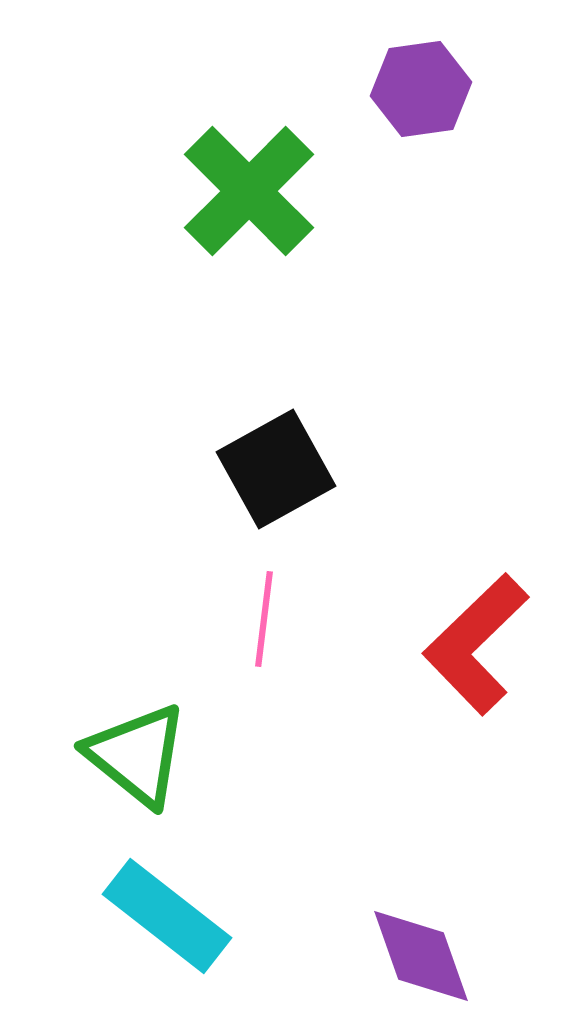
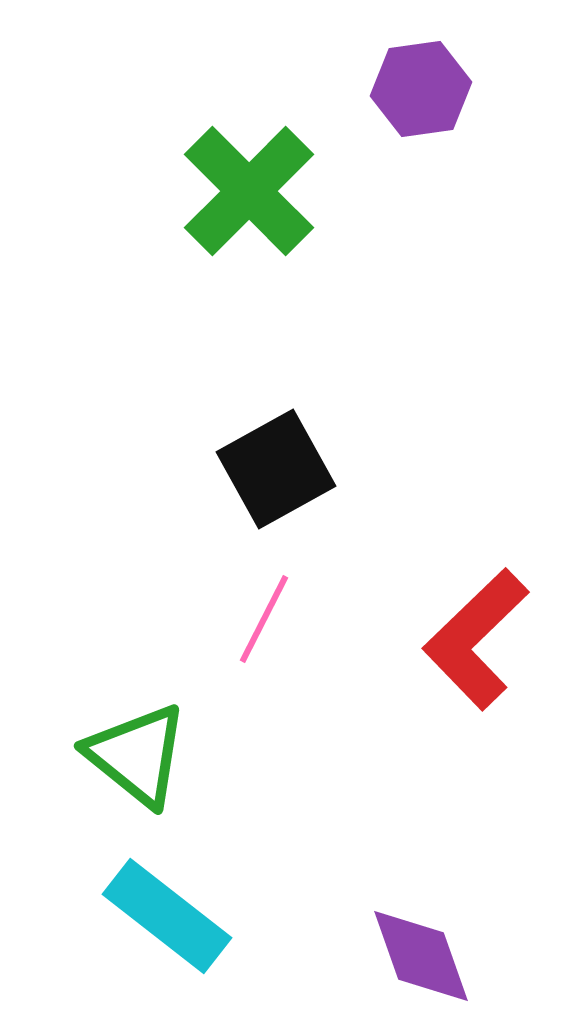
pink line: rotated 20 degrees clockwise
red L-shape: moved 5 px up
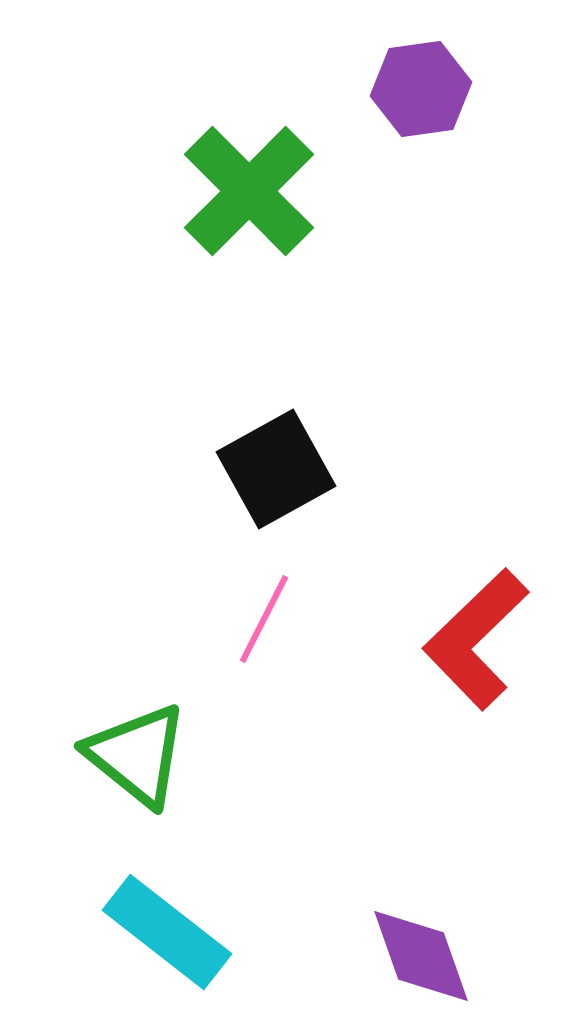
cyan rectangle: moved 16 px down
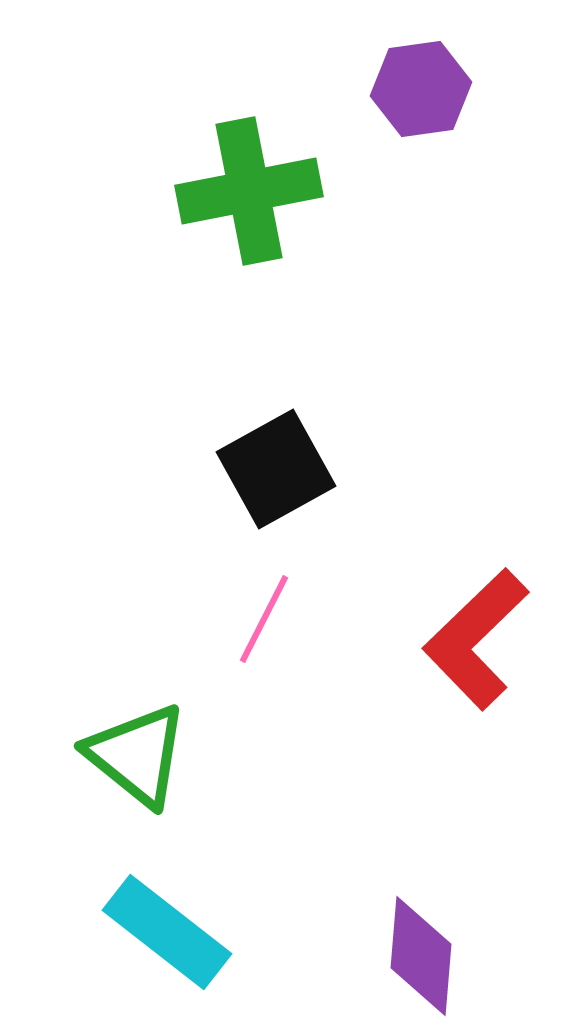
green cross: rotated 34 degrees clockwise
purple diamond: rotated 24 degrees clockwise
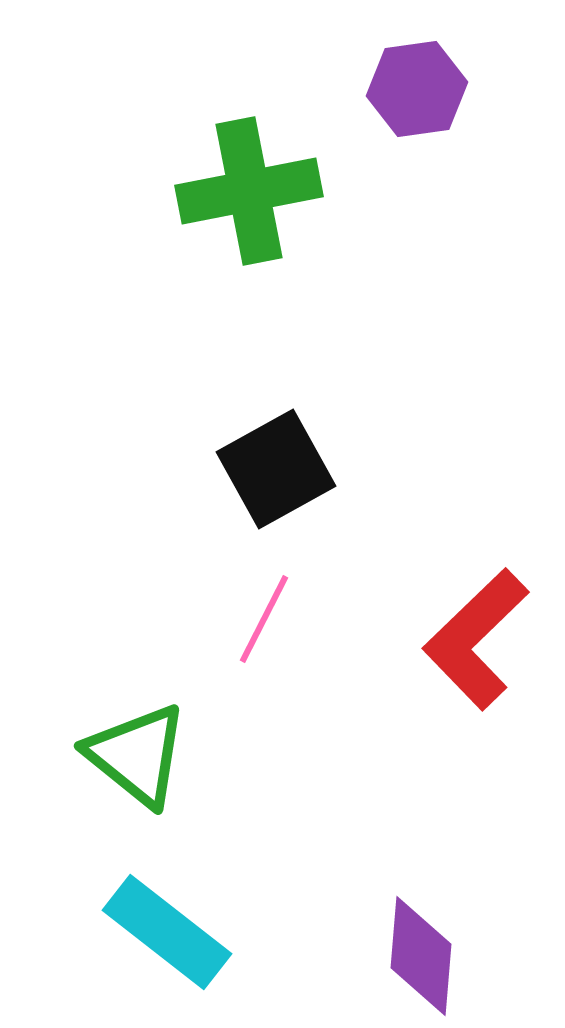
purple hexagon: moved 4 px left
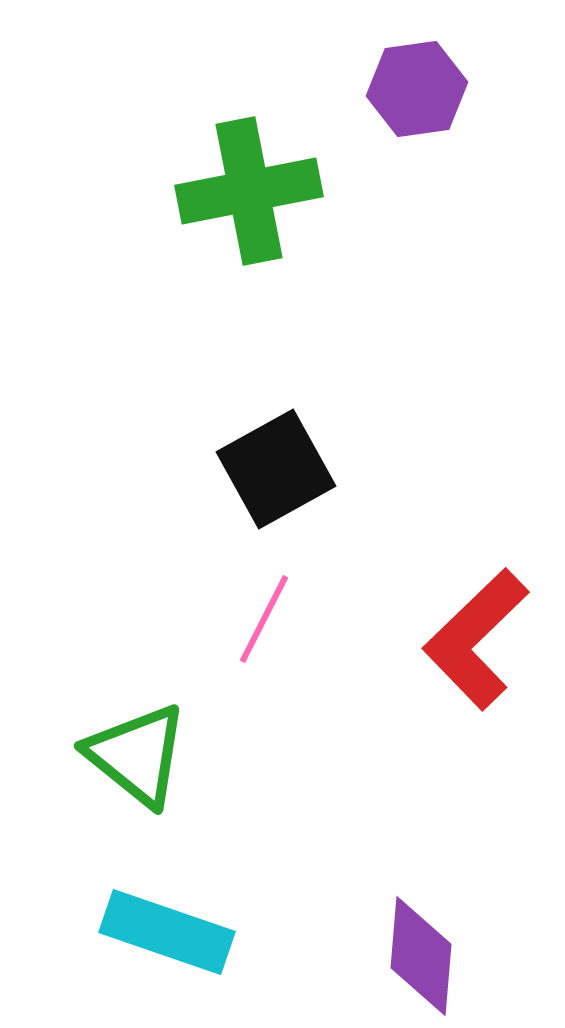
cyan rectangle: rotated 19 degrees counterclockwise
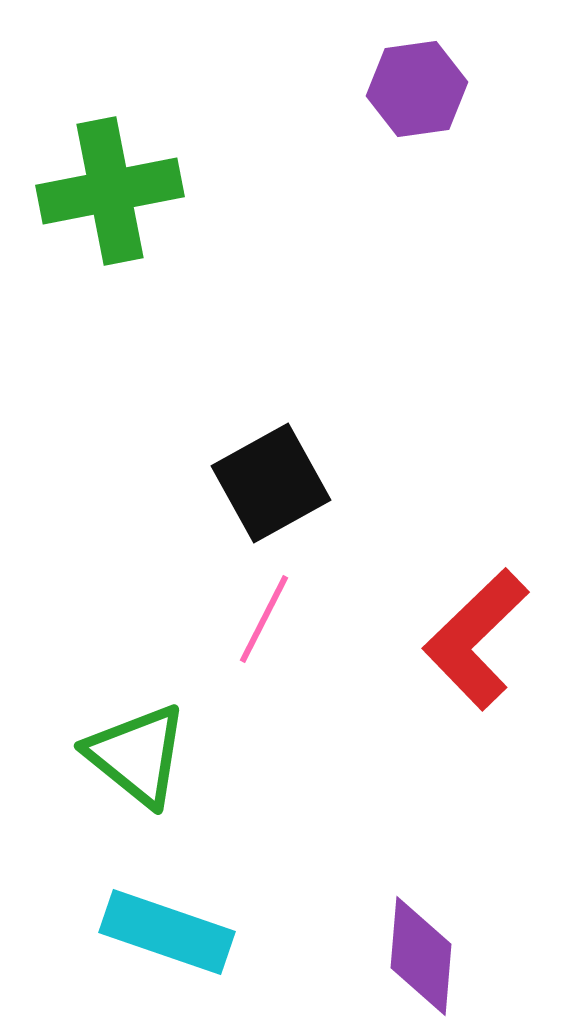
green cross: moved 139 px left
black square: moved 5 px left, 14 px down
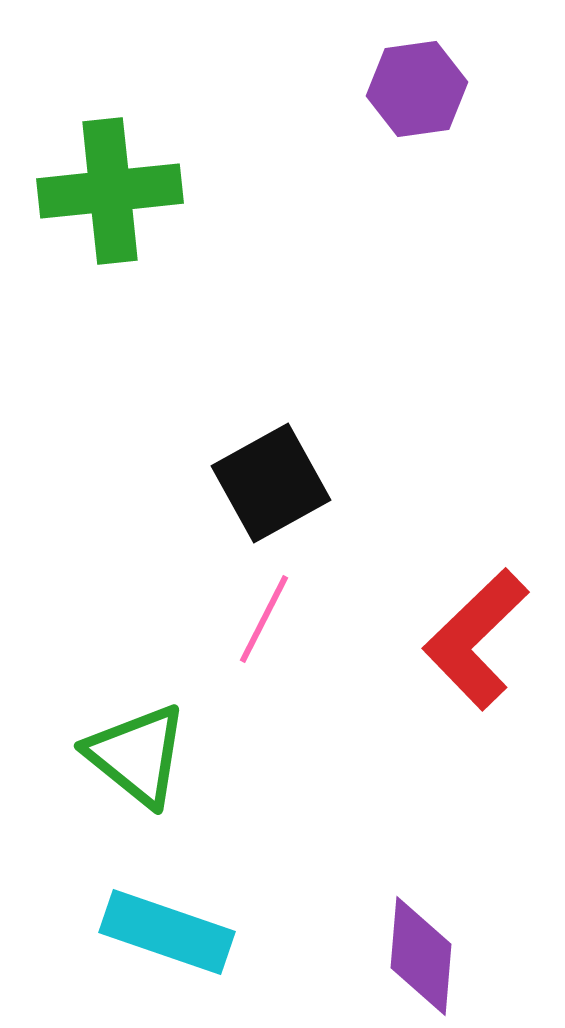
green cross: rotated 5 degrees clockwise
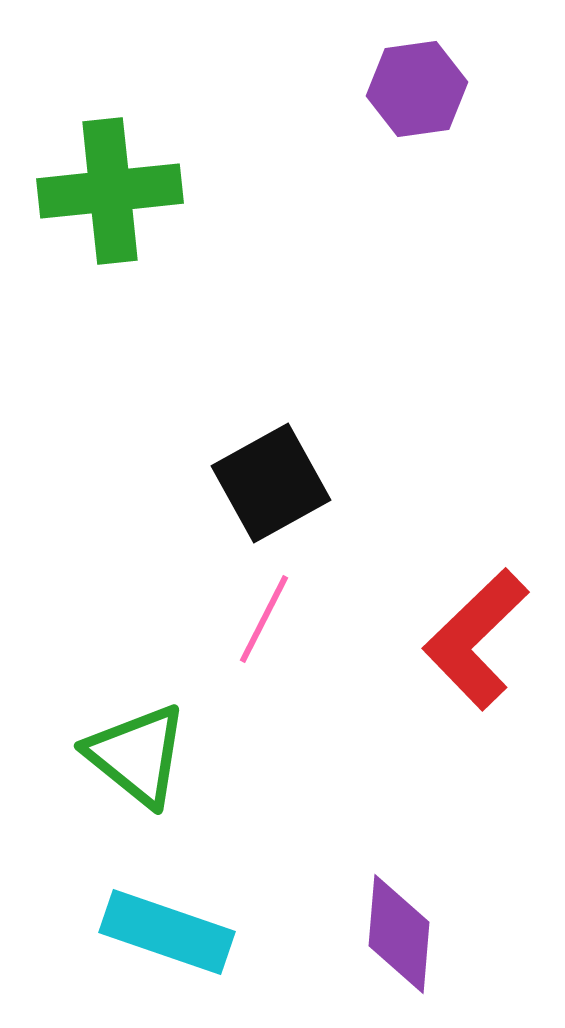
purple diamond: moved 22 px left, 22 px up
